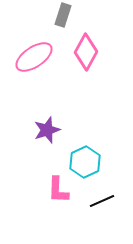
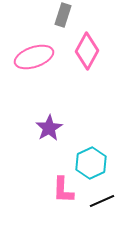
pink diamond: moved 1 px right, 1 px up
pink ellipse: rotated 15 degrees clockwise
purple star: moved 2 px right, 2 px up; rotated 12 degrees counterclockwise
cyan hexagon: moved 6 px right, 1 px down
pink L-shape: moved 5 px right
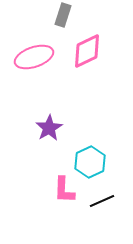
pink diamond: rotated 36 degrees clockwise
cyan hexagon: moved 1 px left, 1 px up
pink L-shape: moved 1 px right
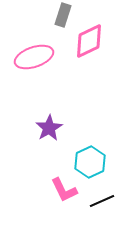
pink diamond: moved 2 px right, 10 px up
pink L-shape: rotated 28 degrees counterclockwise
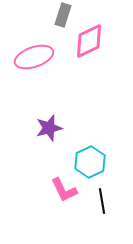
purple star: rotated 16 degrees clockwise
black line: rotated 75 degrees counterclockwise
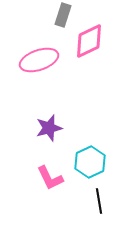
pink ellipse: moved 5 px right, 3 px down
pink L-shape: moved 14 px left, 12 px up
black line: moved 3 px left
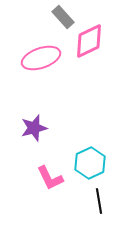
gray rectangle: moved 2 px down; rotated 60 degrees counterclockwise
pink ellipse: moved 2 px right, 2 px up
purple star: moved 15 px left
cyan hexagon: moved 1 px down
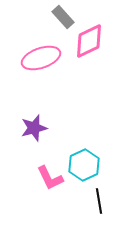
cyan hexagon: moved 6 px left, 2 px down
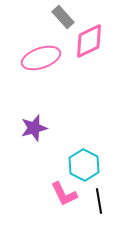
cyan hexagon: rotated 8 degrees counterclockwise
pink L-shape: moved 14 px right, 16 px down
